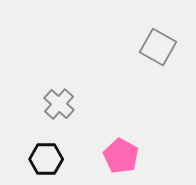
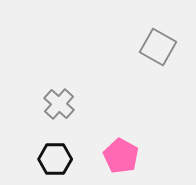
black hexagon: moved 9 px right
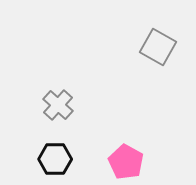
gray cross: moved 1 px left, 1 px down
pink pentagon: moved 5 px right, 6 px down
